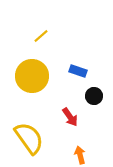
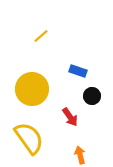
yellow circle: moved 13 px down
black circle: moved 2 px left
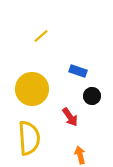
yellow semicircle: rotated 32 degrees clockwise
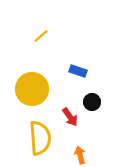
black circle: moved 6 px down
yellow semicircle: moved 11 px right
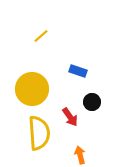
yellow semicircle: moved 1 px left, 5 px up
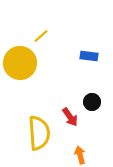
blue rectangle: moved 11 px right, 15 px up; rotated 12 degrees counterclockwise
yellow circle: moved 12 px left, 26 px up
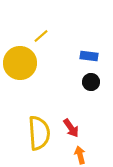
black circle: moved 1 px left, 20 px up
red arrow: moved 1 px right, 11 px down
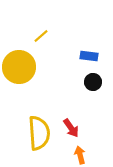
yellow circle: moved 1 px left, 4 px down
black circle: moved 2 px right
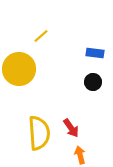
blue rectangle: moved 6 px right, 3 px up
yellow circle: moved 2 px down
